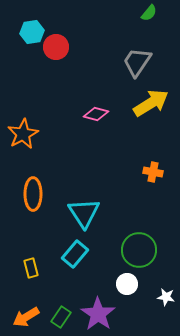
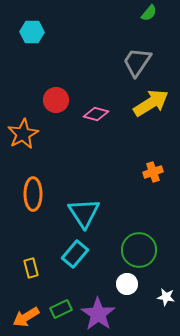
cyan hexagon: rotated 10 degrees clockwise
red circle: moved 53 px down
orange cross: rotated 30 degrees counterclockwise
green rectangle: moved 8 px up; rotated 30 degrees clockwise
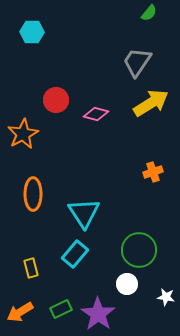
orange arrow: moved 6 px left, 5 px up
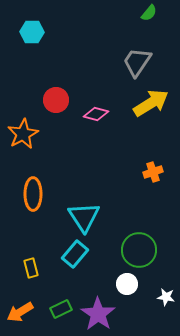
cyan triangle: moved 4 px down
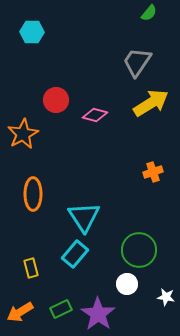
pink diamond: moved 1 px left, 1 px down
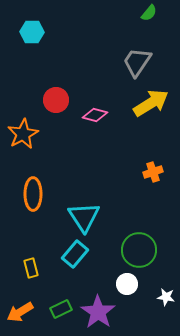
purple star: moved 2 px up
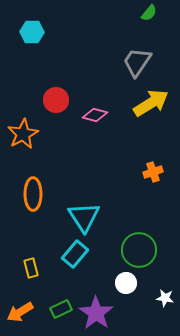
white circle: moved 1 px left, 1 px up
white star: moved 1 px left, 1 px down
purple star: moved 2 px left, 1 px down
